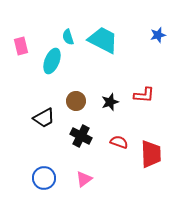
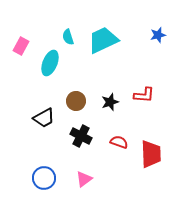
cyan trapezoid: rotated 52 degrees counterclockwise
pink rectangle: rotated 42 degrees clockwise
cyan ellipse: moved 2 px left, 2 px down
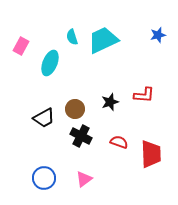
cyan semicircle: moved 4 px right
brown circle: moved 1 px left, 8 px down
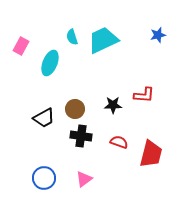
black star: moved 3 px right, 3 px down; rotated 18 degrees clockwise
black cross: rotated 20 degrees counterclockwise
red trapezoid: rotated 16 degrees clockwise
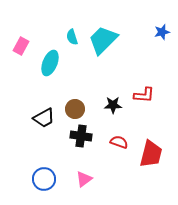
blue star: moved 4 px right, 3 px up
cyan trapezoid: rotated 20 degrees counterclockwise
blue circle: moved 1 px down
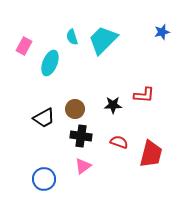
pink rectangle: moved 3 px right
pink triangle: moved 1 px left, 13 px up
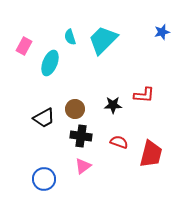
cyan semicircle: moved 2 px left
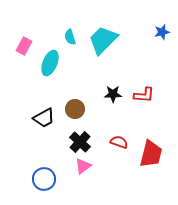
black star: moved 11 px up
black cross: moved 1 px left, 6 px down; rotated 35 degrees clockwise
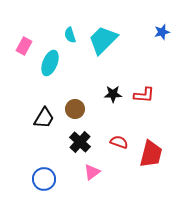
cyan semicircle: moved 2 px up
black trapezoid: rotated 30 degrees counterclockwise
pink triangle: moved 9 px right, 6 px down
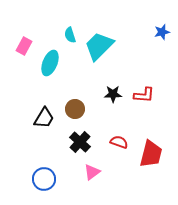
cyan trapezoid: moved 4 px left, 6 px down
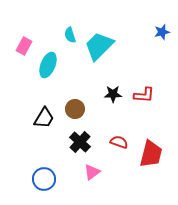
cyan ellipse: moved 2 px left, 2 px down
